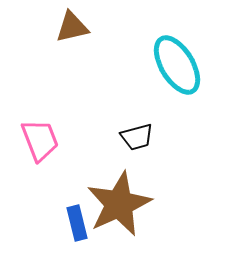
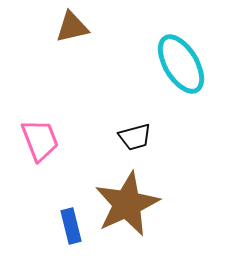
cyan ellipse: moved 4 px right, 1 px up
black trapezoid: moved 2 px left
brown star: moved 8 px right
blue rectangle: moved 6 px left, 3 px down
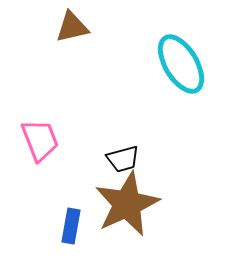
black trapezoid: moved 12 px left, 22 px down
blue rectangle: rotated 24 degrees clockwise
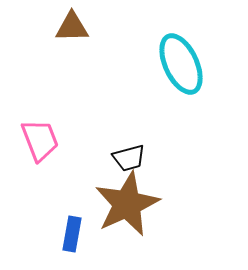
brown triangle: rotated 12 degrees clockwise
cyan ellipse: rotated 6 degrees clockwise
black trapezoid: moved 6 px right, 1 px up
blue rectangle: moved 1 px right, 8 px down
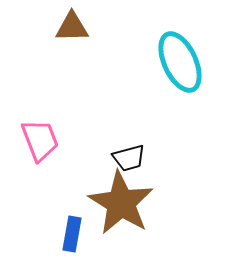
cyan ellipse: moved 1 px left, 2 px up
brown star: moved 6 px left, 1 px up; rotated 16 degrees counterclockwise
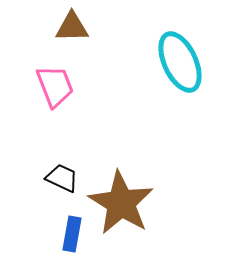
pink trapezoid: moved 15 px right, 54 px up
black trapezoid: moved 67 px left, 20 px down; rotated 140 degrees counterclockwise
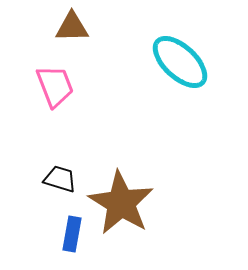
cyan ellipse: rotated 22 degrees counterclockwise
black trapezoid: moved 2 px left, 1 px down; rotated 8 degrees counterclockwise
